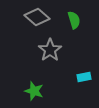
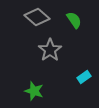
green semicircle: rotated 18 degrees counterclockwise
cyan rectangle: rotated 24 degrees counterclockwise
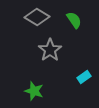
gray diamond: rotated 10 degrees counterclockwise
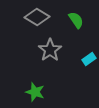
green semicircle: moved 2 px right
cyan rectangle: moved 5 px right, 18 px up
green star: moved 1 px right, 1 px down
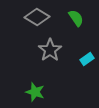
green semicircle: moved 2 px up
cyan rectangle: moved 2 px left
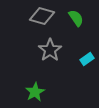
gray diamond: moved 5 px right, 1 px up; rotated 15 degrees counterclockwise
green star: rotated 24 degrees clockwise
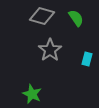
cyan rectangle: rotated 40 degrees counterclockwise
green star: moved 3 px left, 2 px down; rotated 18 degrees counterclockwise
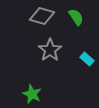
green semicircle: moved 1 px up
cyan rectangle: rotated 64 degrees counterclockwise
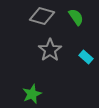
cyan rectangle: moved 1 px left, 2 px up
green star: rotated 24 degrees clockwise
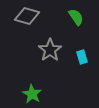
gray diamond: moved 15 px left
cyan rectangle: moved 4 px left; rotated 32 degrees clockwise
green star: rotated 18 degrees counterclockwise
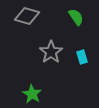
gray star: moved 1 px right, 2 px down
